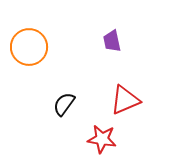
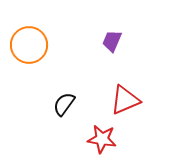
purple trapezoid: rotated 35 degrees clockwise
orange circle: moved 2 px up
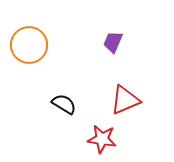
purple trapezoid: moved 1 px right, 1 px down
black semicircle: rotated 85 degrees clockwise
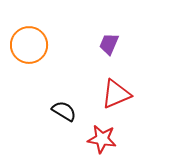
purple trapezoid: moved 4 px left, 2 px down
red triangle: moved 9 px left, 6 px up
black semicircle: moved 7 px down
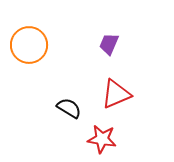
black semicircle: moved 5 px right, 3 px up
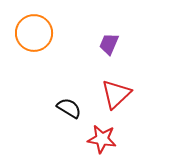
orange circle: moved 5 px right, 12 px up
red triangle: rotated 20 degrees counterclockwise
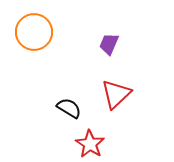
orange circle: moved 1 px up
red star: moved 12 px left, 5 px down; rotated 24 degrees clockwise
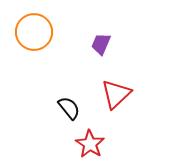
purple trapezoid: moved 8 px left
black semicircle: rotated 20 degrees clockwise
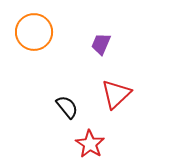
black semicircle: moved 2 px left, 1 px up
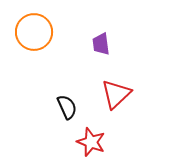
purple trapezoid: rotated 30 degrees counterclockwise
black semicircle: rotated 15 degrees clockwise
red star: moved 1 px right, 2 px up; rotated 12 degrees counterclockwise
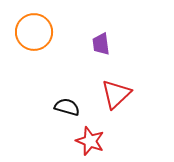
black semicircle: rotated 50 degrees counterclockwise
red star: moved 1 px left, 1 px up
